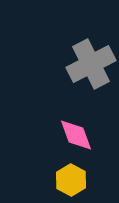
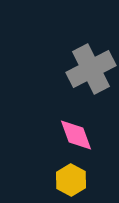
gray cross: moved 5 px down
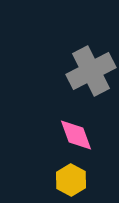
gray cross: moved 2 px down
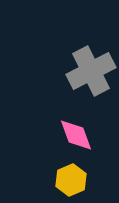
yellow hexagon: rotated 8 degrees clockwise
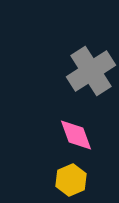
gray cross: rotated 6 degrees counterclockwise
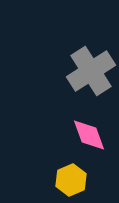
pink diamond: moved 13 px right
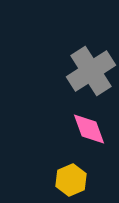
pink diamond: moved 6 px up
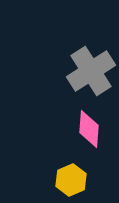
pink diamond: rotated 24 degrees clockwise
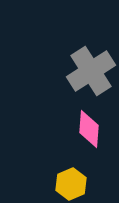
yellow hexagon: moved 4 px down
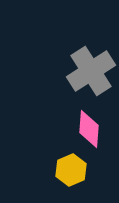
yellow hexagon: moved 14 px up
